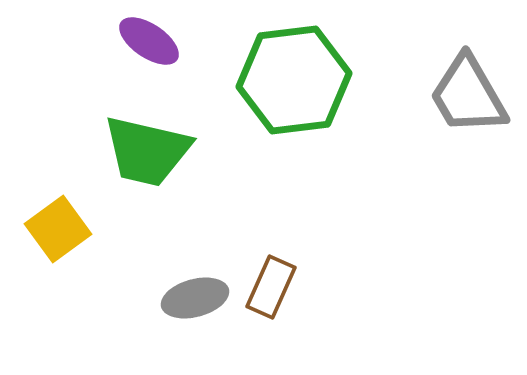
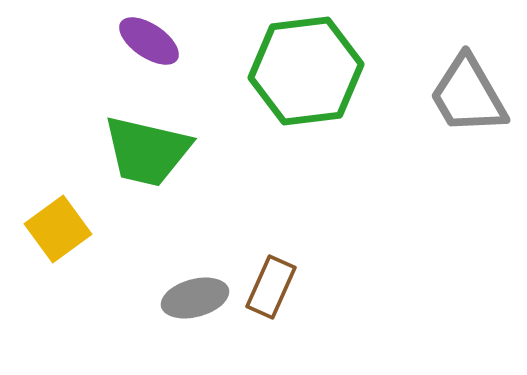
green hexagon: moved 12 px right, 9 px up
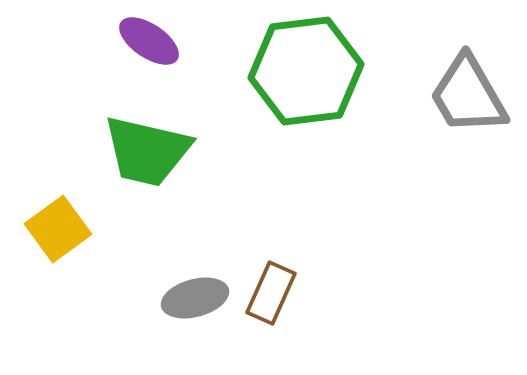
brown rectangle: moved 6 px down
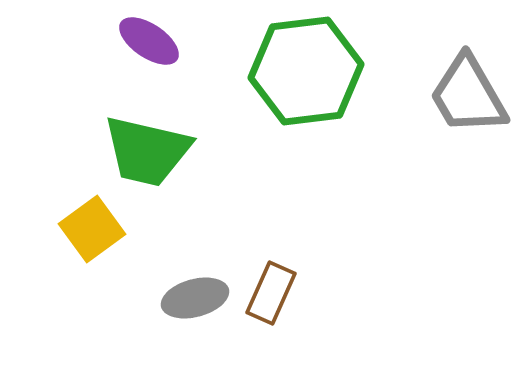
yellow square: moved 34 px right
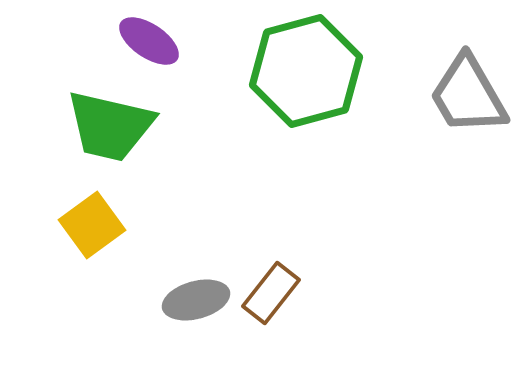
green hexagon: rotated 8 degrees counterclockwise
green trapezoid: moved 37 px left, 25 px up
yellow square: moved 4 px up
brown rectangle: rotated 14 degrees clockwise
gray ellipse: moved 1 px right, 2 px down
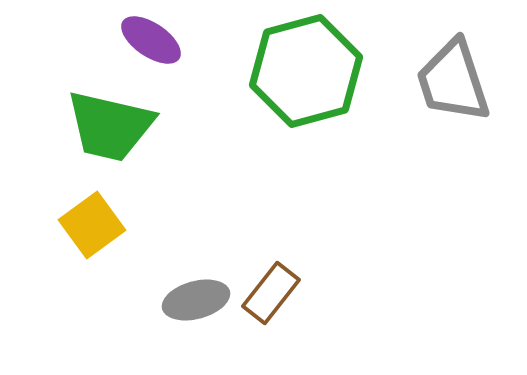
purple ellipse: moved 2 px right, 1 px up
gray trapezoid: moved 15 px left, 14 px up; rotated 12 degrees clockwise
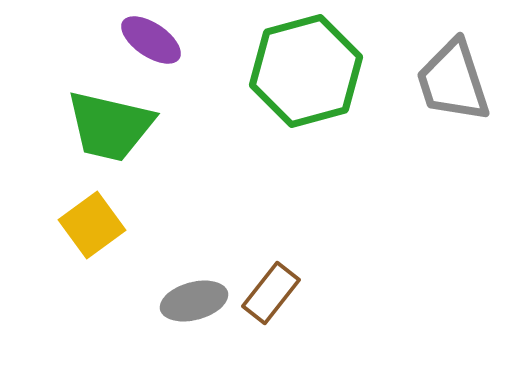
gray ellipse: moved 2 px left, 1 px down
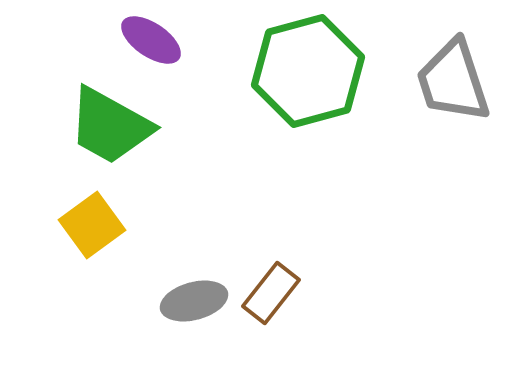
green hexagon: moved 2 px right
green trapezoid: rotated 16 degrees clockwise
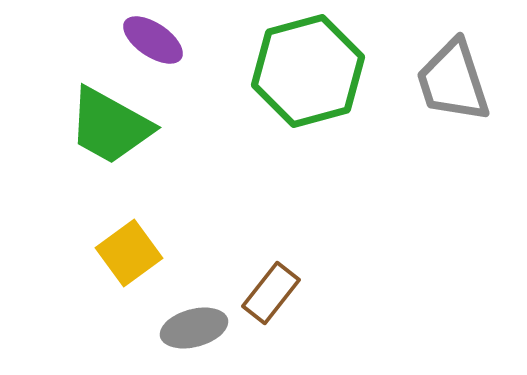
purple ellipse: moved 2 px right
yellow square: moved 37 px right, 28 px down
gray ellipse: moved 27 px down
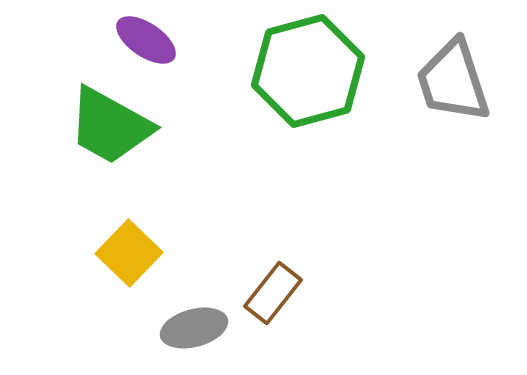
purple ellipse: moved 7 px left
yellow square: rotated 10 degrees counterclockwise
brown rectangle: moved 2 px right
